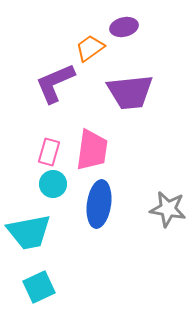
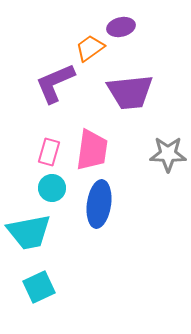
purple ellipse: moved 3 px left
cyan circle: moved 1 px left, 4 px down
gray star: moved 55 px up; rotated 9 degrees counterclockwise
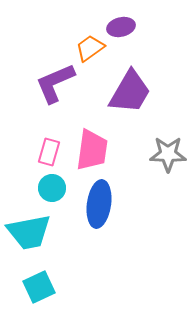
purple trapezoid: rotated 54 degrees counterclockwise
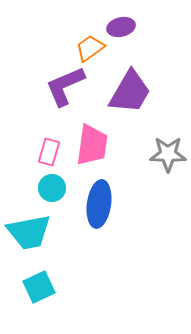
purple L-shape: moved 10 px right, 3 px down
pink trapezoid: moved 5 px up
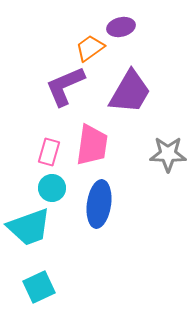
cyan trapezoid: moved 5 px up; rotated 9 degrees counterclockwise
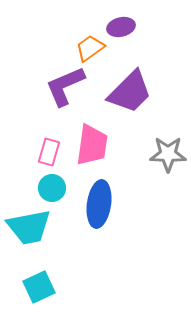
purple trapezoid: rotated 15 degrees clockwise
cyan trapezoid: rotated 9 degrees clockwise
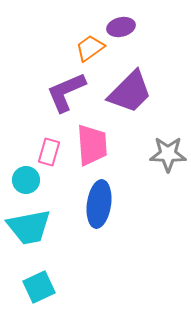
purple L-shape: moved 1 px right, 6 px down
pink trapezoid: rotated 12 degrees counterclockwise
cyan circle: moved 26 px left, 8 px up
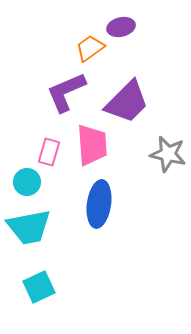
purple trapezoid: moved 3 px left, 10 px down
gray star: rotated 12 degrees clockwise
cyan circle: moved 1 px right, 2 px down
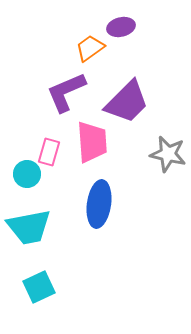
pink trapezoid: moved 3 px up
cyan circle: moved 8 px up
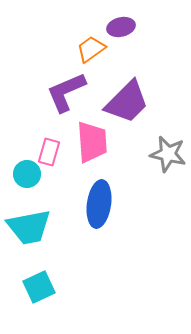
orange trapezoid: moved 1 px right, 1 px down
